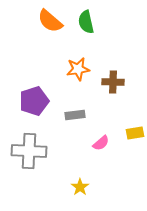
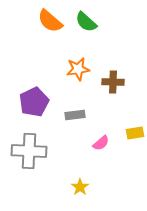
green semicircle: rotated 35 degrees counterclockwise
purple pentagon: moved 1 px down; rotated 8 degrees counterclockwise
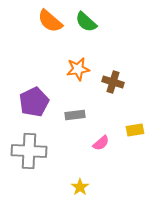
brown cross: rotated 15 degrees clockwise
yellow rectangle: moved 3 px up
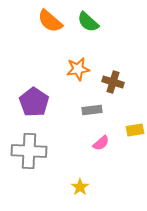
green semicircle: moved 2 px right
purple pentagon: rotated 12 degrees counterclockwise
gray rectangle: moved 17 px right, 5 px up
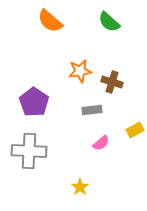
green semicircle: moved 21 px right
orange star: moved 2 px right, 2 px down
brown cross: moved 1 px left
yellow rectangle: rotated 18 degrees counterclockwise
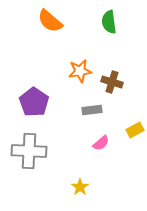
green semicircle: rotated 40 degrees clockwise
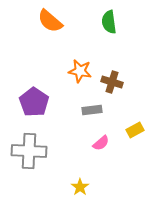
orange star: rotated 20 degrees clockwise
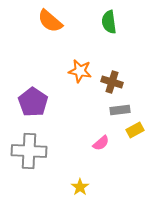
purple pentagon: moved 1 px left
gray rectangle: moved 28 px right
